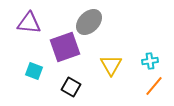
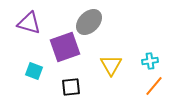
purple triangle: rotated 10 degrees clockwise
black square: rotated 36 degrees counterclockwise
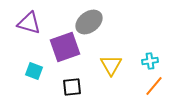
gray ellipse: rotated 8 degrees clockwise
black square: moved 1 px right
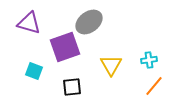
cyan cross: moved 1 px left, 1 px up
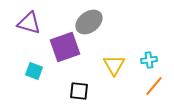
yellow triangle: moved 3 px right
black square: moved 7 px right, 4 px down; rotated 12 degrees clockwise
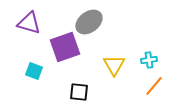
black square: moved 1 px down
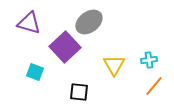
purple square: rotated 24 degrees counterclockwise
cyan square: moved 1 px right, 1 px down
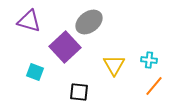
purple triangle: moved 2 px up
cyan cross: rotated 14 degrees clockwise
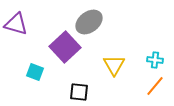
purple triangle: moved 13 px left, 3 px down
cyan cross: moved 6 px right
orange line: moved 1 px right
